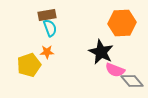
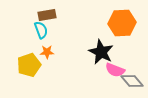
cyan semicircle: moved 9 px left, 2 px down
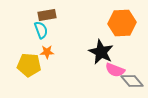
yellow pentagon: rotated 25 degrees clockwise
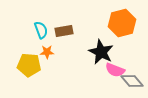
brown rectangle: moved 17 px right, 16 px down
orange hexagon: rotated 12 degrees counterclockwise
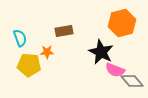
cyan semicircle: moved 21 px left, 8 px down
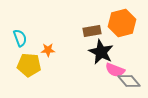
brown rectangle: moved 28 px right
orange star: moved 1 px right, 2 px up
gray diamond: moved 3 px left
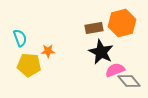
brown rectangle: moved 2 px right, 3 px up
orange star: moved 1 px down
pink semicircle: rotated 138 degrees clockwise
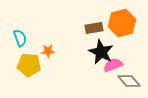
pink semicircle: moved 2 px left, 5 px up
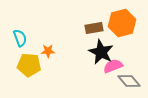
pink semicircle: moved 1 px down
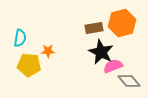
cyan semicircle: rotated 30 degrees clockwise
